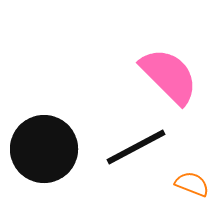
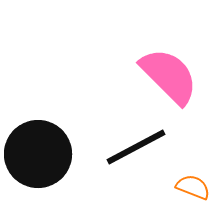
black circle: moved 6 px left, 5 px down
orange semicircle: moved 1 px right, 3 px down
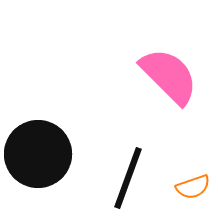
black line: moved 8 px left, 31 px down; rotated 42 degrees counterclockwise
orange semicircle: rotated 140 degrees clockwise
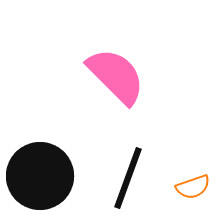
pink semicircle: moved 53 px left
black circle: moved 2 px right, 22 px down
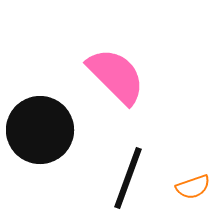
black circle: moved 46 px up
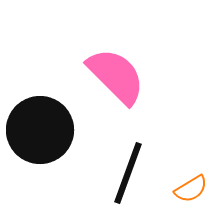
black line: moved 5 px up
orange semicircle: moved 2 px left, 2 px down; rotated 12 degrees counterclockwise
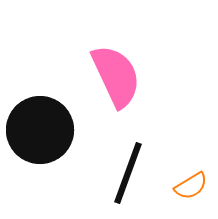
pink semicircle: rotated 20 degrees clockwise
orange semicircle: moved 3 px up
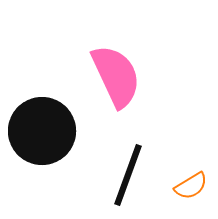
black circle: moved 2 px right, 1 px down
black line: moved 2 px down
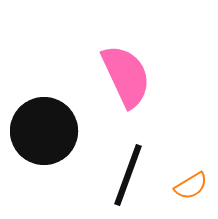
pink semicircle: moved 10 px right
black circle: moved 2 px right
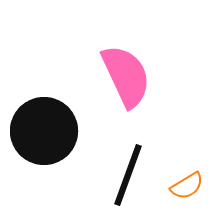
orange semicircle: moved 4 px left
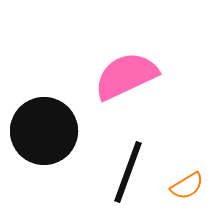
pink semicircle: rotated 90 degrees counterclockwise
black line: moved 3 px up
